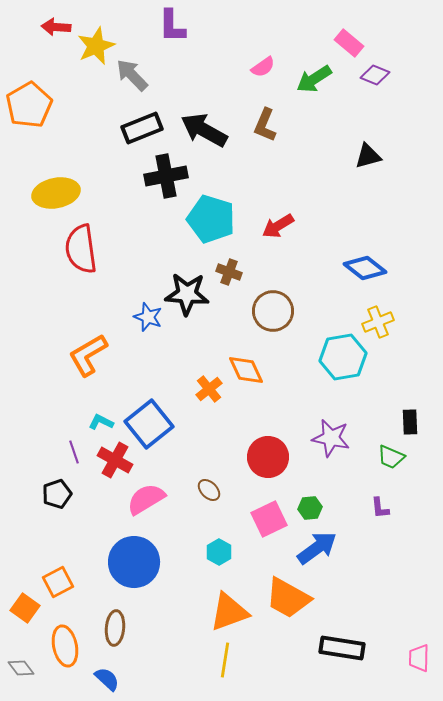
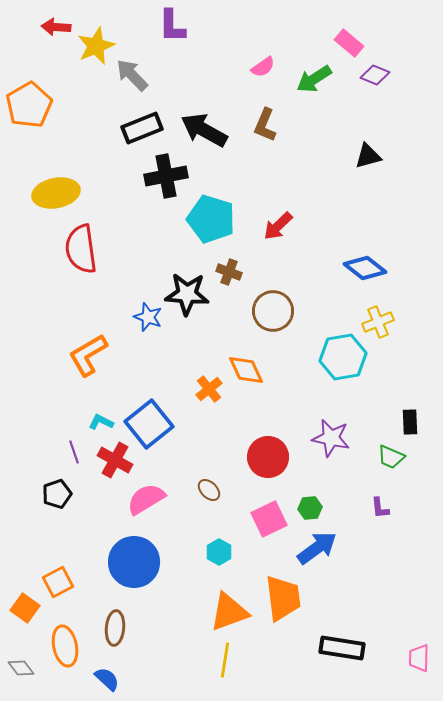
red arrow at (278, 226): rotated 12 degrees counterclockwise
orange trapezoid at (288, 598): moved 5 px left; rotated 126 degrees counterclockwise
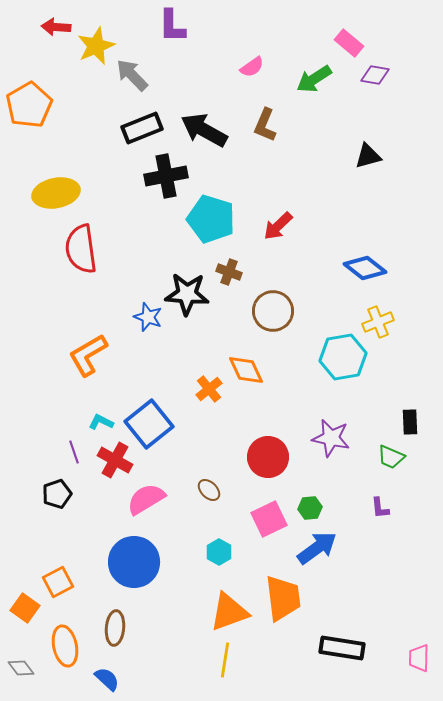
pink semicircle at (263, 67): moved 11 px left
purple diamond at (375, 75): rotated 12 degrees counterclockwise
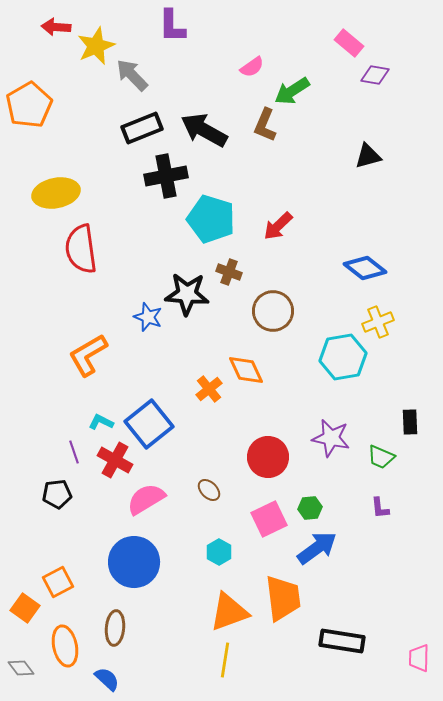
green arrow at (314, 79): moved 22 px left, 12 px down
green trapezoid at (391, 457): moved 10 px left
black pentagon at (57, 494): rotated 12 degrees clockwise
black rectangle at (342, 648): moved 7 px up
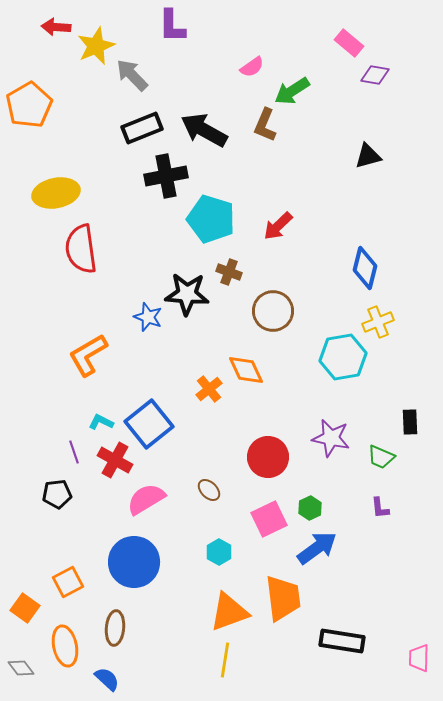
blue diamond at (365, 268): rotated 66 degrees clockwise
green hexagon at (310, 508): rotated 20 degrees counterclockwise
orange square at (58, 582): moved 10 px right
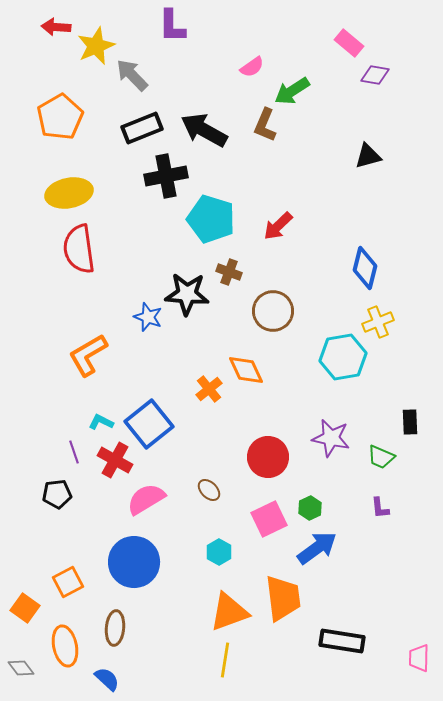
orange pentagon at (29, 105): moved 31 px right, 12 px down
yellow ellipse at (56, 193): moved 13 px right
red semicircle at (81, 249): moved 2 px left
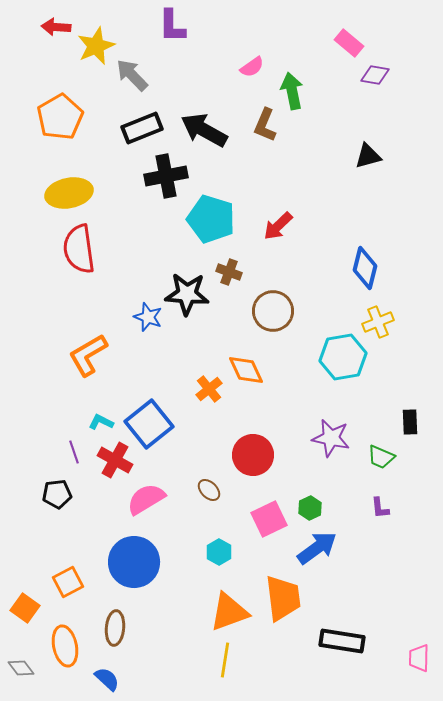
green arrow at (292, 91): rotated 111 degrees clockwise
red circle at (268, 457): moved 15 px left, 2 px up
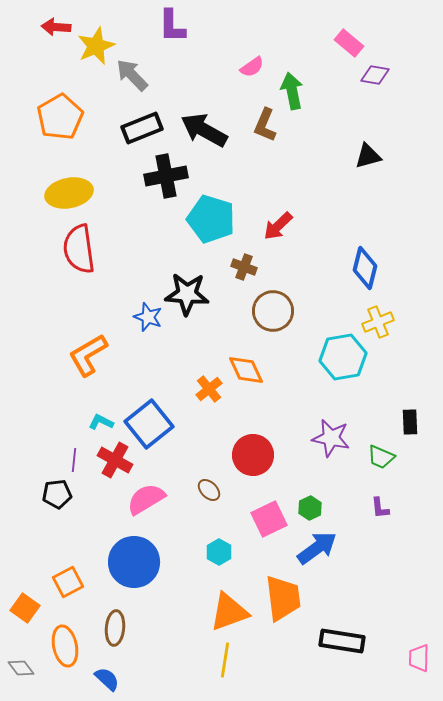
brown cross at (229, 272): moved 15 px right, 5 px up
purple line at (74, 452): moved 8 px down; rotated 25 degrees clockwise
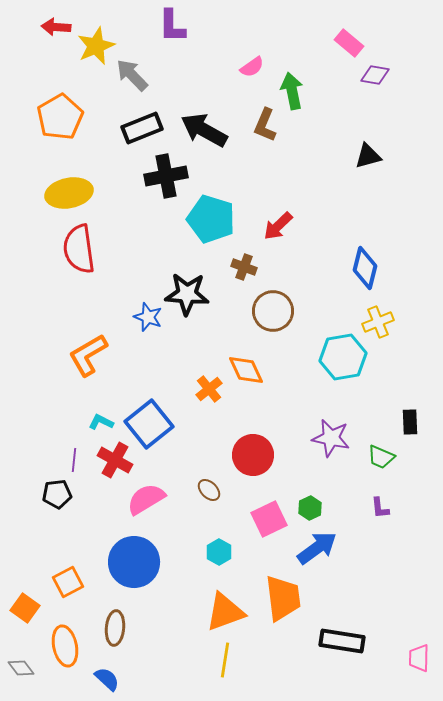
orange triangle at (229, 612): moved 4 px left
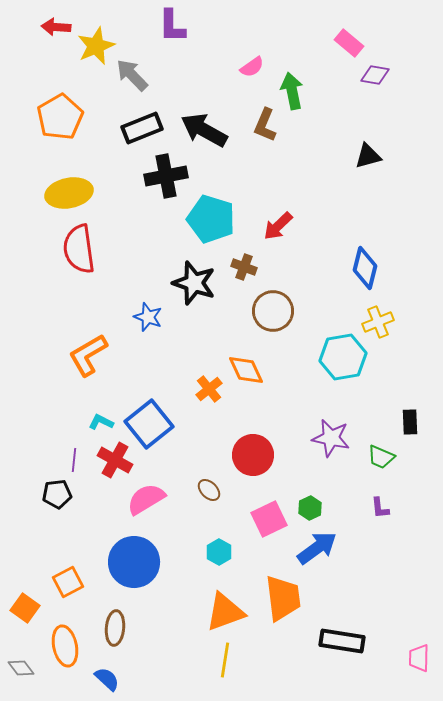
black star at (187, 294): moved 7 px right, 11 px up; rotated 15 degrees clockwise
